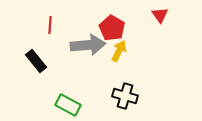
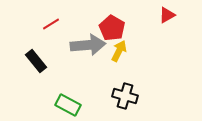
red triangle: moved 7 px right; rotated 36 degrees clockwise
red line: moved 1 px right, 1 px up; rotated 54 degrees clockwise
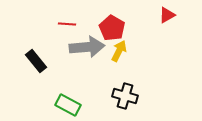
red line: moved 16 px right; rotated 36 degrees clockwise
gray arrow: moved 1 px left, 2 px down
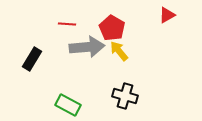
yellow arrow: rotated 65 degrees counterclockwise
black rectangle: moved 4 px left, 2 px up; rotated 70 degrees clockwise
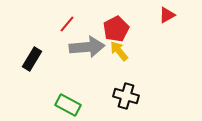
red line: rotated 54 degrees counterclockwise
red pentagon: moved 4 px right, 1 px down; rotated 15 degrees clockwise
black cross: moved 1 px right
